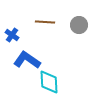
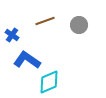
brown line: moved 1 px up; rotated 24 degrees counterclockwise
cyan diamond: rotated 70 degrees clockwise
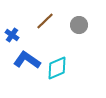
brown line: rotated 24 degrees counterclockwise
cyan diamond: moved 8 px right, 14 px up
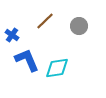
gray circle: moved 1 px down
blue L-shape: rotated 32 degrees clockwise
cyan diamond: rotated 15 degrees clockwise
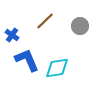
gray circle: moved 1 px right
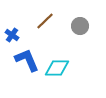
cyan diamond: rotated 10 degrees clockwise
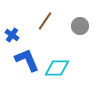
brown line: rotated 12 degrees counterclockwise
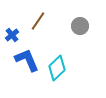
brown line: moved 7 px left
blue cross: rotated 16 degrees clockwise
cyan diamond: rotated 45 degrees counterclockwise
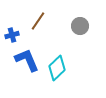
blue cross: rotated 24 degrees clockwise
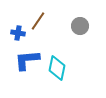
blue cross: moved 6 px right, 2 px up; rotated 24 degrees clockwise
blue L-shape: rotated 72 degrees counterclockwise
cyan diamond: rotated 35 degrees counterclockwise
